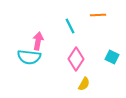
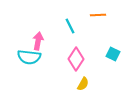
cyan square: moved 1 px right, 3 px up
yellow semicircle: moved 1 px left
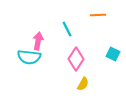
cyan line: moved 3 px left, 3 px down
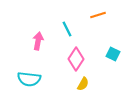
orange line: rotated 14 degrees counterclockwise
cyan semicircle: moved 22 px down
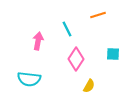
cyan square: rotated 24 degrees counterclockwise
yellow semicircle: moved 6 px right, 2 px down
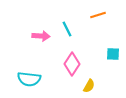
pink arrow: moved 3 px right, 5 px up; rotated 84 degrees clockwise
pink diamond: moved 4 px left, 5 px down
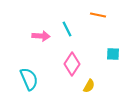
orange line: rotated 28 degrees clockwise
cyan semicircle: rotated 120 degrees counterclockwise
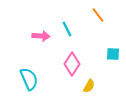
orange line: rotated 42 degrees clockwise
